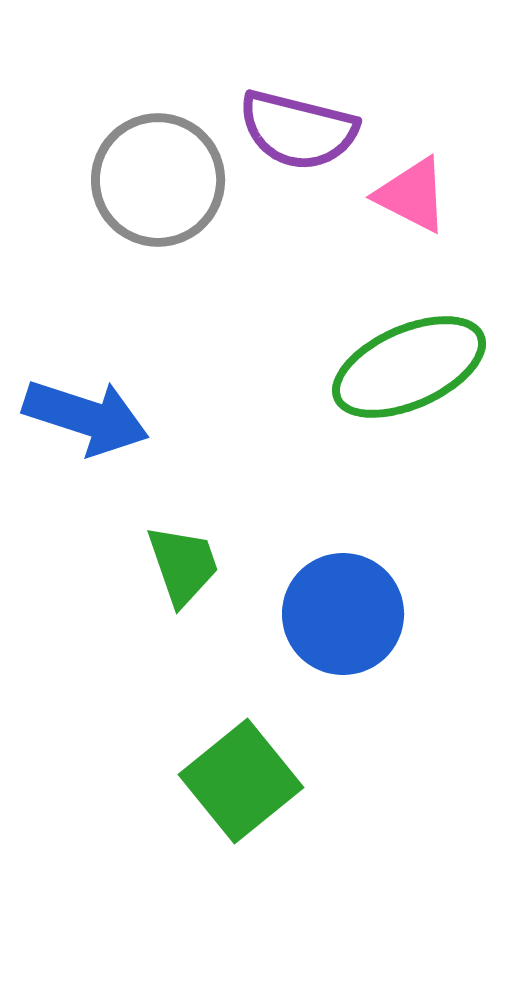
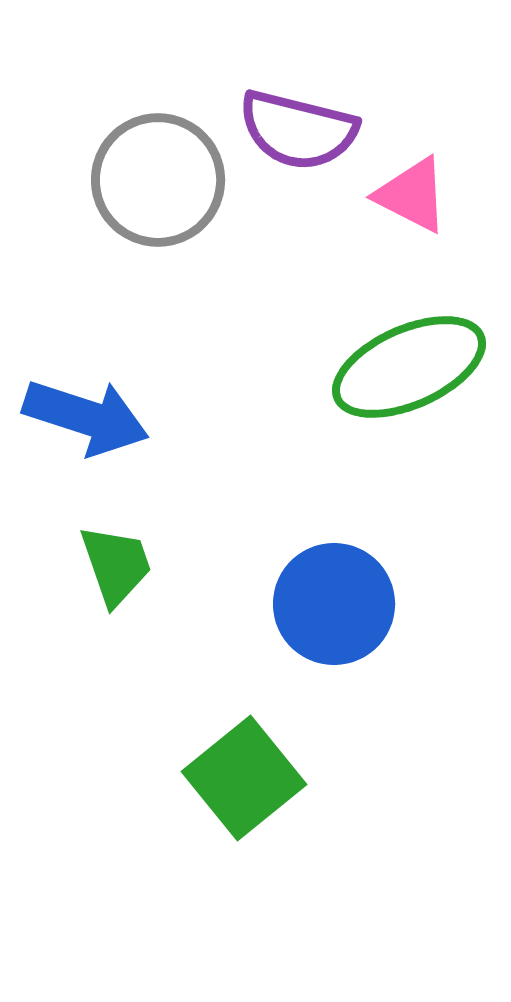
green trapezoid: moved 67 px left
blue circle: moved 9 px left, 10 px up
green square: moved 3 px right, 3 px up
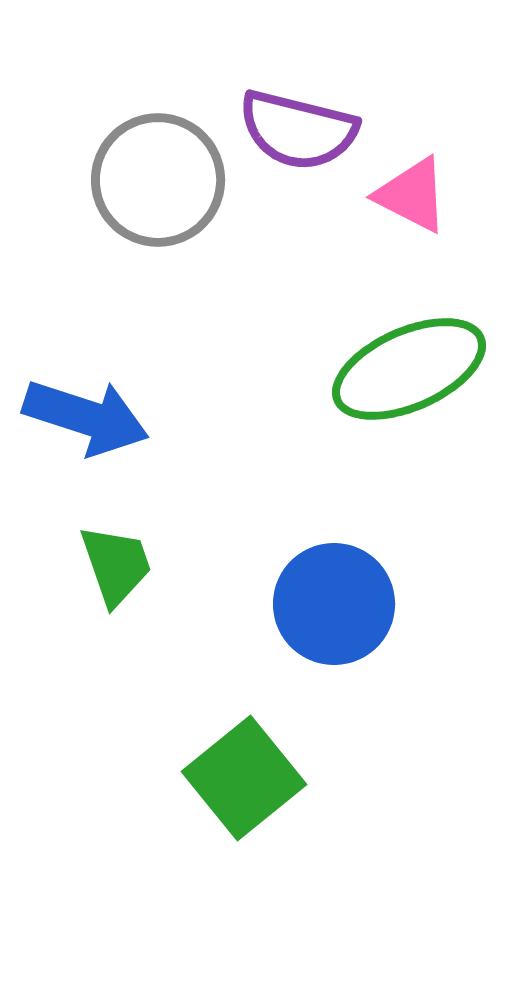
green ellipse: moved 2 px down
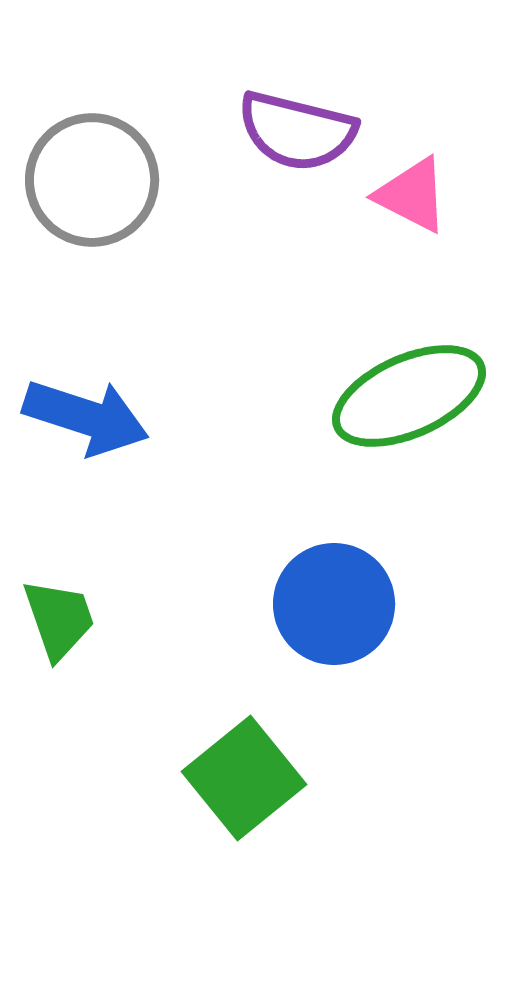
purple semicircle: moved 1 px left, 1 px down
gray circle: moved 66 px left
green ellipse: moved 27 px down
green trapezoid: moved 57 px left, 54 px down
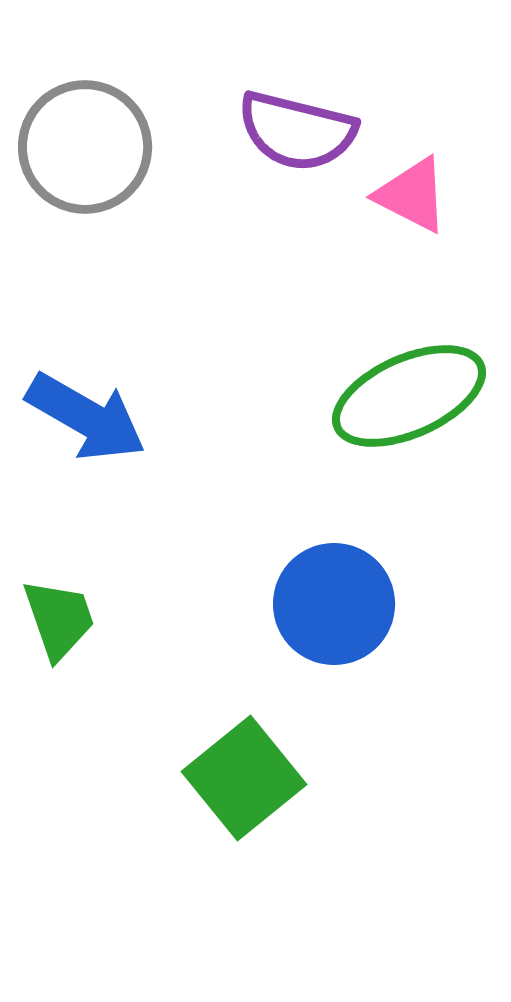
gray circle: moved 7 px left, 33 px up
blue arrow: rotated 12 degrees clockwise
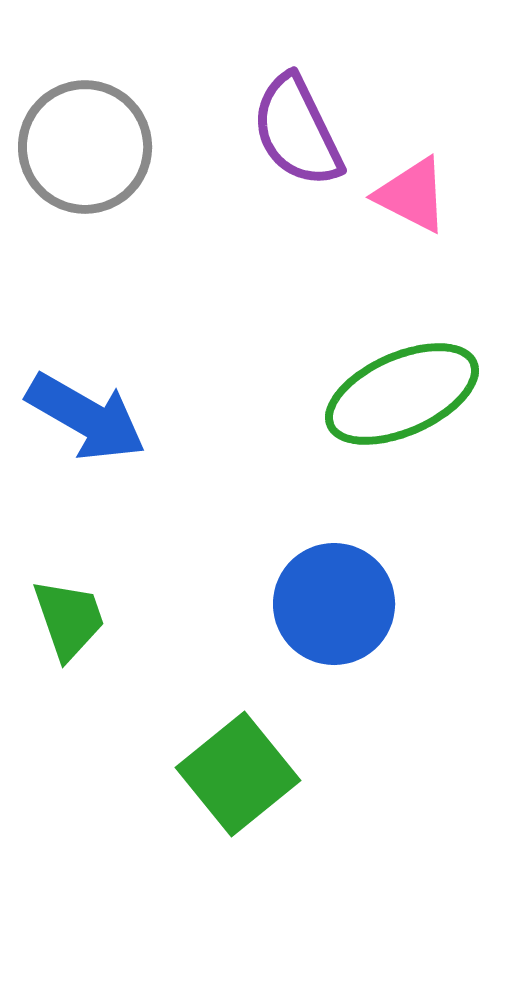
purple semicircle: rotated 50 degrees clockwise
green ellipse: moved 7 px left, 2 px up
green trapezoid: moved 10 px right
green square: moved 6 px left, 4 px up
